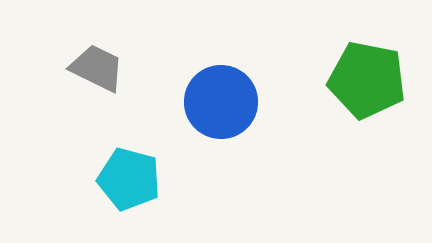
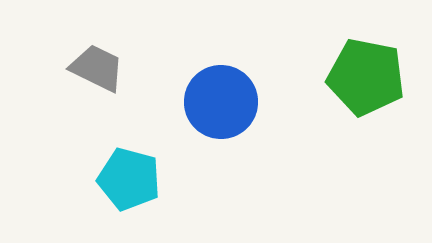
green pentagon: moved 1 px left, 3 px up
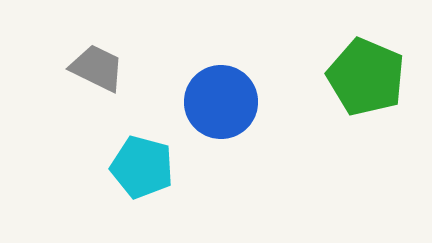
green pentagon: rotated 12 degrees clockwise
cyan pentagon: moved 13 px right, 12 px up
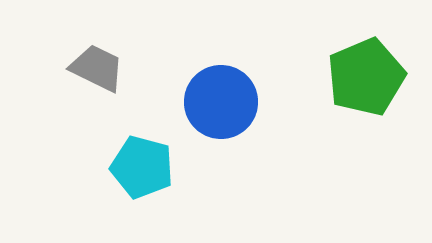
green pentagon: rotated 26 degrees clockwise
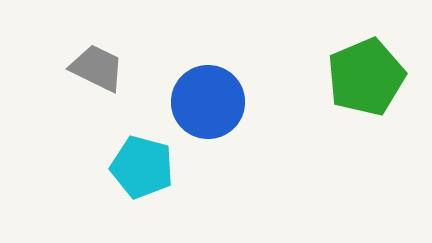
blue circle: moved 13 px left
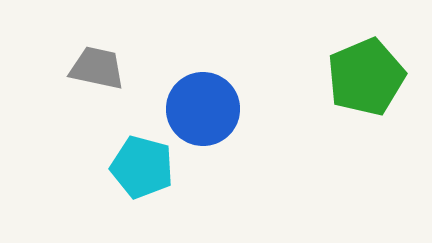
gray trapezoid: rotated 14 degrees counterclockwise
blue circle: moved 5 px left, 7 px down
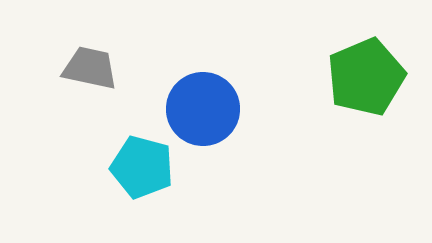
gray trapezoid: moved 7 px left
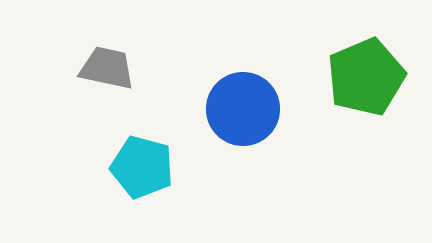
gray trapezoid: moved 17 px right
blue circle: moved 40 px right
